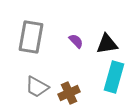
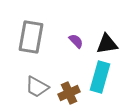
cyan rectangle: moved 14 px left
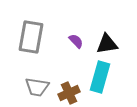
gray trapezoid: rotated 20 degrees counterclockwise
